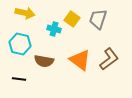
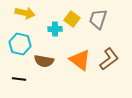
cyan cross: moved 1 px right; rotated 16 degrees counterclockwise
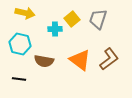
yellow square: rotated 14 degrees clockwise
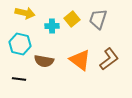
cyan cross: moved 3 px left, 3 px up
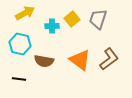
yellow arrow: rotated 42 degrees counterclockwise
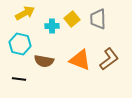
gray trapezoid: rotated 20 degrees counterclockwise
orange triangle: rotated 15 degrees counterclockwise
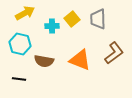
brown L-shape: moved 5 px right, 6 px up
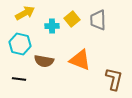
gray trapezoid: moved 1 px down
brown L-shape: moved 26 px down; rotated 40 degrees counterclockwise
